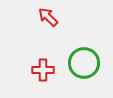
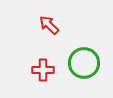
red arrow: moved 1 px right, 8 px down
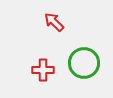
red arrow: moved 5 px right, 3 px up
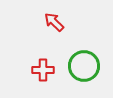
green circle: moved 3 px down
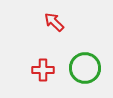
green circle: moved 1 px right, 2 px down
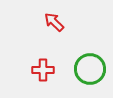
green circle: moved 5 px right, 1 px down
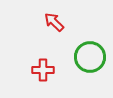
green circle: moved 12 px up
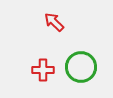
green circle: moved 9 px left, 10 px down
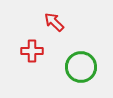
red cross: moved 11 px left, 19 px up
